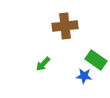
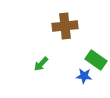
green arrow: moved 2 px left
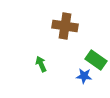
brown cross: rotated 15 degrees clockwise
green arrow: rotated 112 degrees clockwise
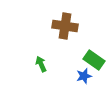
green rectangle: moved 2 px left
blue star: rotated 21 degrees counterclockwise
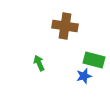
green rectangle: rotated 20 degrees counterclockwise
green arrow: moved 2 px left, 1 px up
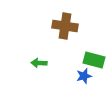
green arrow: rotated 63 degrees counterclockwise
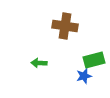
green rectangle: rotated 30 degrees counterclockwise
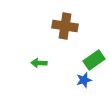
green rectangle: rotated 20 degrees counterclockwise
blue star: moved 4 px down
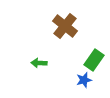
brown cross: rotated 30 degrees clockwise
green rectangle: rotated 20 degrees counterclockwise
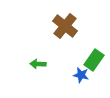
green arrow: moved 1 px left, 1 px down
blue star: moved 3 px left, 5 px up; rotated 28 degrees clockwise
